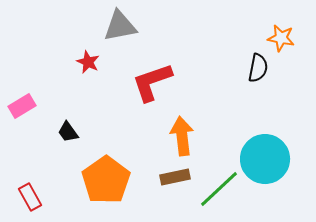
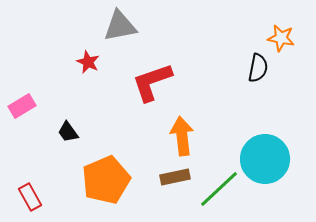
orange pentagon: rotated 12 degrees clockwise
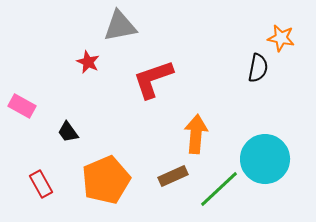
red L-shape: moved 1 px right, 3 px up
pink rectangle: rotated 60 degrees clockwise
orange arrow: moved 14 px right, 2 px up; rotated 12 degrees clockwise
brown rectangle: moved 2 px left, 1 px up; rotated 12 degrees counterclockwise
red rectangle: moved 11 px right, 13 px up
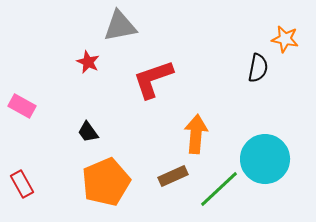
orange star: moved 4 px right, 1 px down
black trapezoid: moved 20 px right
orange pentagon: moved 2 px down
red rectangle: moved 19 px left
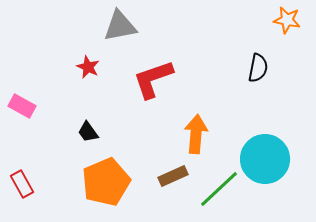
orange star: moved 2 px right, 19 px up
red star: moved 5 px down
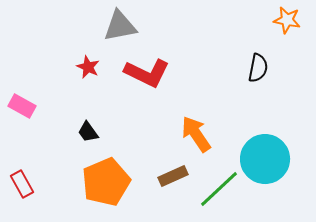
red L-shape: moved 6 px left, 6 px up; rotated 135 degrees counterclockwise
orange arrow: rotated 39 degrees counterclockwise
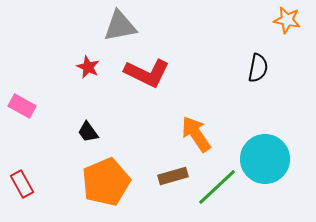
brown rectangle: rotated 8 degrees clockwise
green line: moved 2 px left, 2 px up
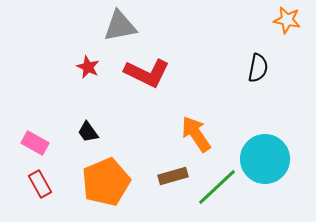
pink rectangle: moved 13 px right, 37 px down
red rectangle: moved 18 px right
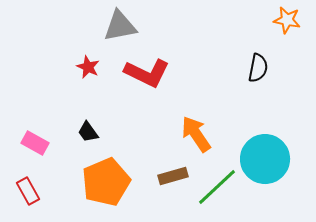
red rectangle: moved 12 px left, 7 px down
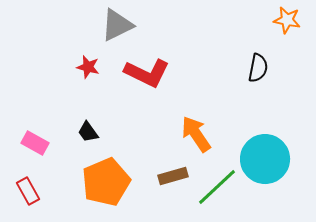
gray triangle: moved 3 px left, 1 px up; rotated 15 degrees counterclockwise
red star: rotated 10 degrees counterclockwise
